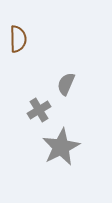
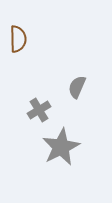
gray semicircle: moved 11 px right, 3 px down
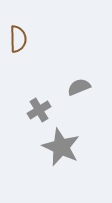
gray semicircle: moved 2 px right; rotated 45 degrees clockwise
gray star: rotated 21 degrees counterclockwise
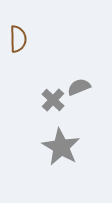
gray cross: moved 14 px right, 10 px up; rotated 15 degrees counterclockwise
gray star: rotated 6 degrees clockwise
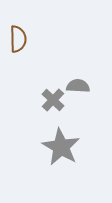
gray semicircle: moved 1 px left, 1 px up; rotated 25 degrees clockwise
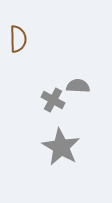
gray cross: rotated 15 degrees counterclockwise
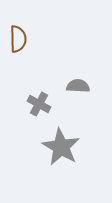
gray cross: moved 14 px left, 4 px down
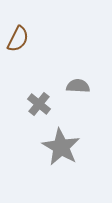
brown semicircle: rotated 28 degrees clockwise
gray cross: rotated 10 degrees clockwise
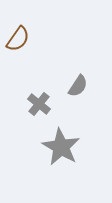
brown semicircle: rotated 8 degrees clockwise
gray semicircle: rotated 120 degrees clockwise
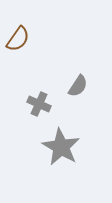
gray cross: rotated 15 degrees counterclockwise
